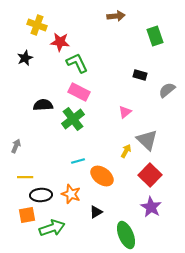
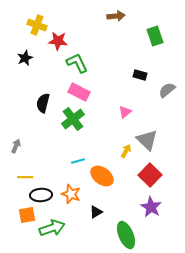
red star: moved 2 px left, 1 px up
black semicircle: moved 2 px up; rotated 72 degrees counterclockwise
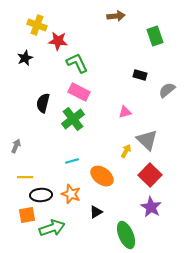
pink triangle: rotated 24 degrees clockwise
cyan line: moved 6 px left
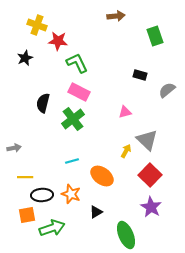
gray arrow: moved 2 px left, 2 px down; rotated 56 degrees clockwise
black ellipse: moved 1 px right
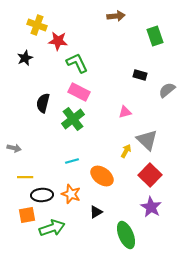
gray arrow: rotated 24 degrees clockwise
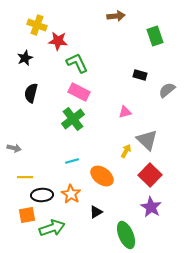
black semicircle: moved 12 px left, 10 px up
orange star: rotated 12 degrees clockwise
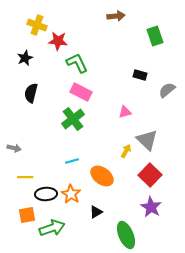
pink rectangle: moved 2 px right
black ellipse: moved 4 px right, 1 px up
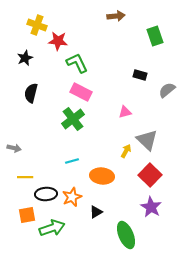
orange ellipse: rotated 30 degrees counterclockwise
orange star: moved 1 px right, 3 px down; rotated 18 degrees clockwise
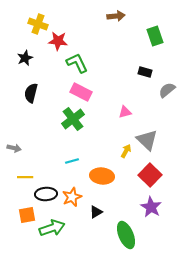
yellow cross: moved 1 px right, 1 px up
black rectangle: moved 5 px right, 3 px up
